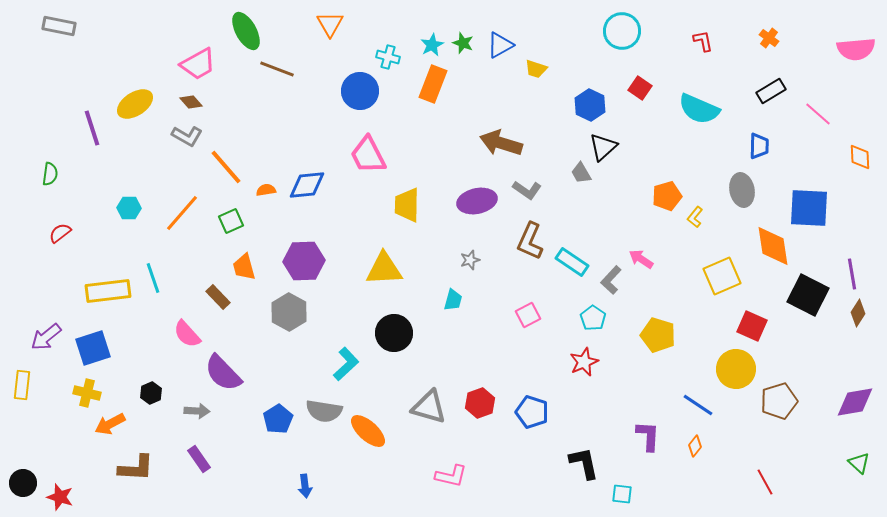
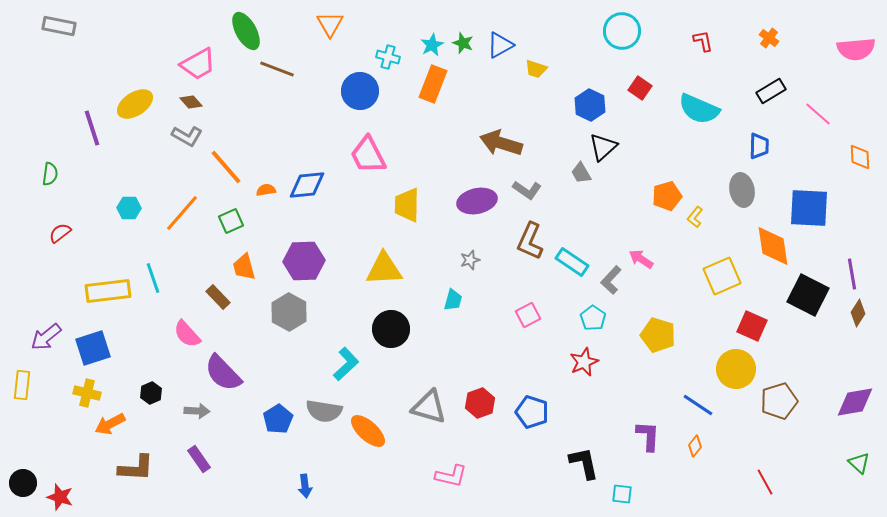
black circle at (394, 333): moved 3 px left, 4 px up
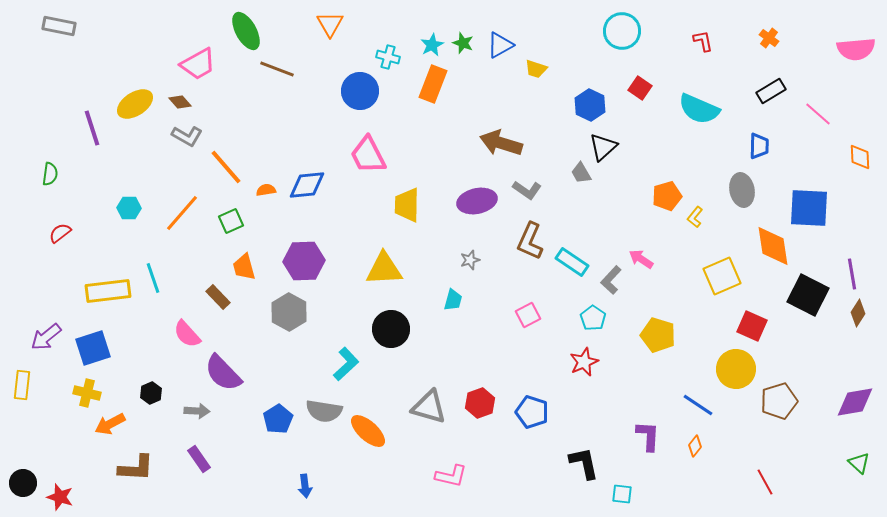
brown diamond at (191, 102): moved 11 px left
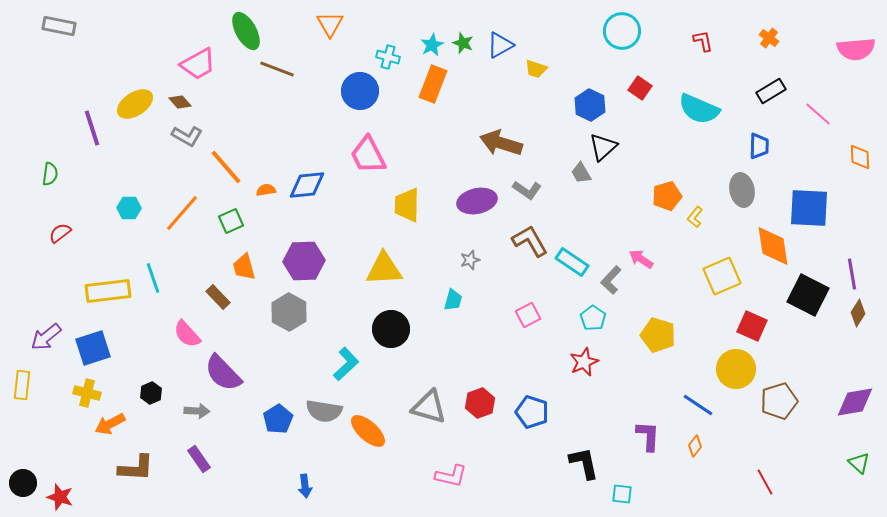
brown L-shape at (530, 241): rotated 126 degrees clockwise
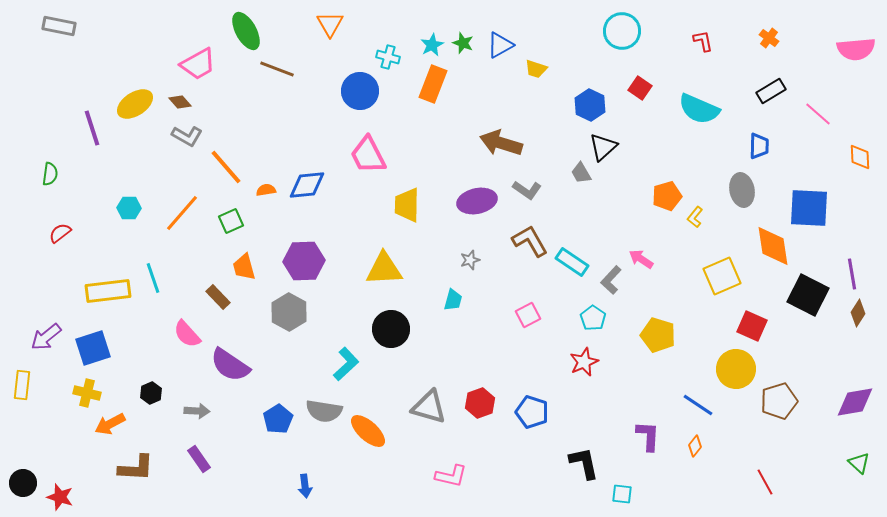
purple semicircle at (223, 373): moved 7 px right, 8 px up; rotated 12 degrees counterclockwise
